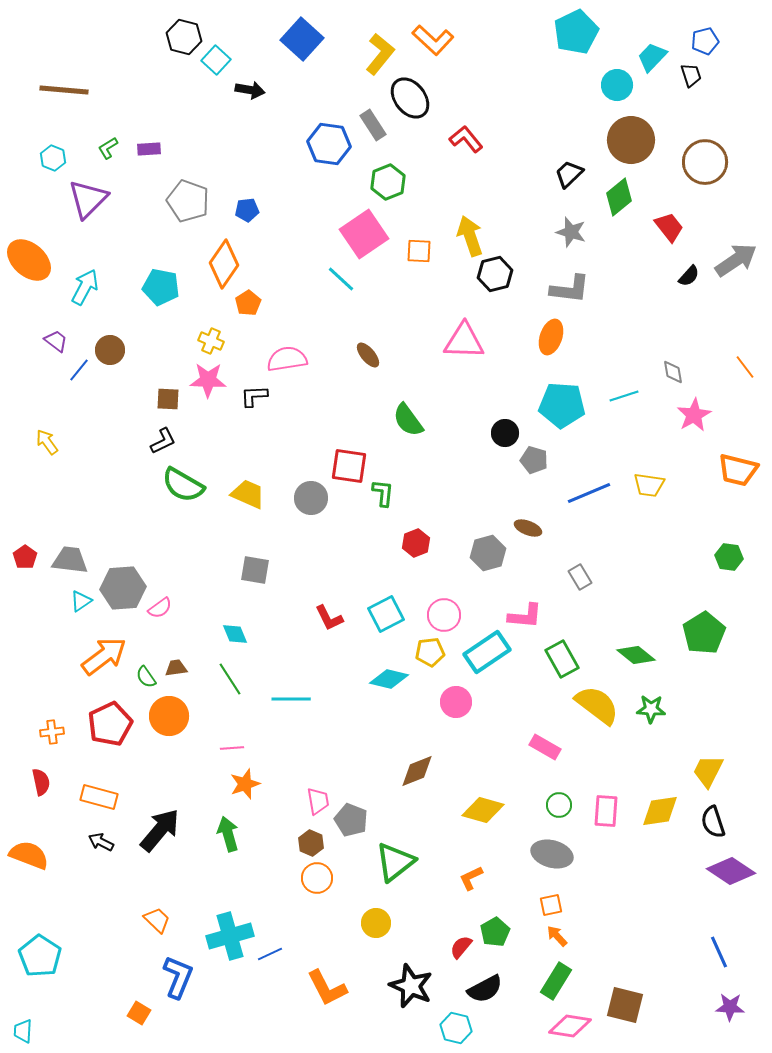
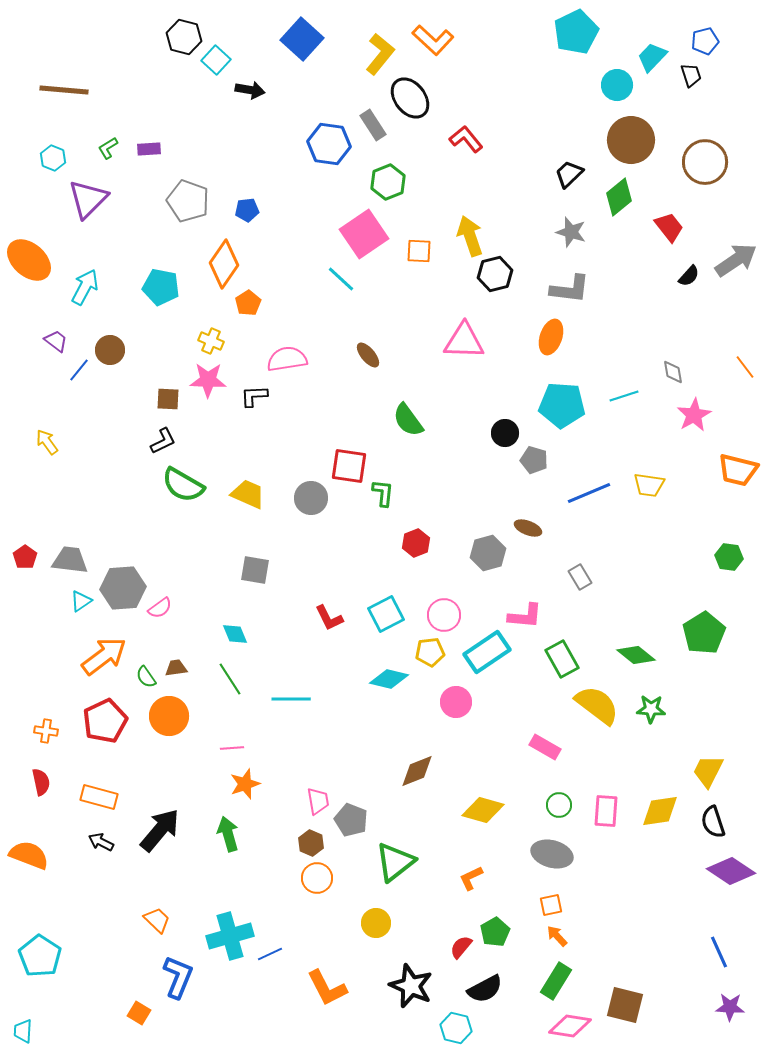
red pentagon at (110, 724): moved 5 px left, 3 px up
orange cross at (52, 732): moved 6 px left, 1 px up; rotated 15 degrees clockwise
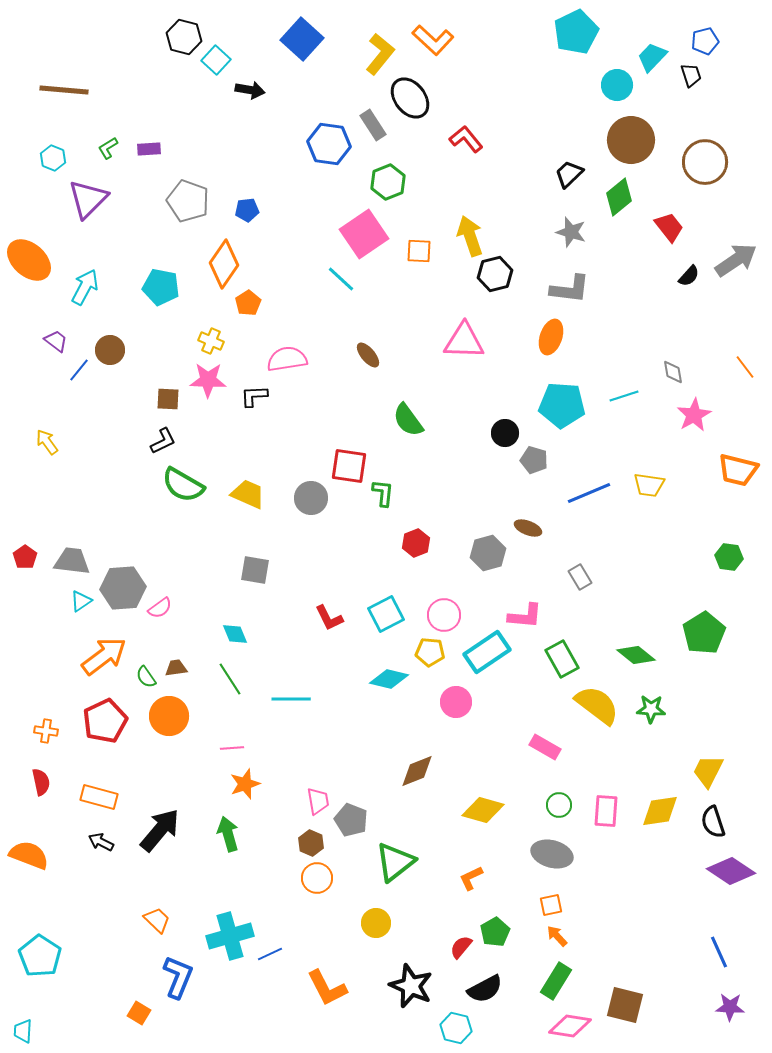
gray trapezoid at (70, 560): moved 2 px right, 1 px down
yellow pentagon at (430, 652): rotated 12 degrees clockwise
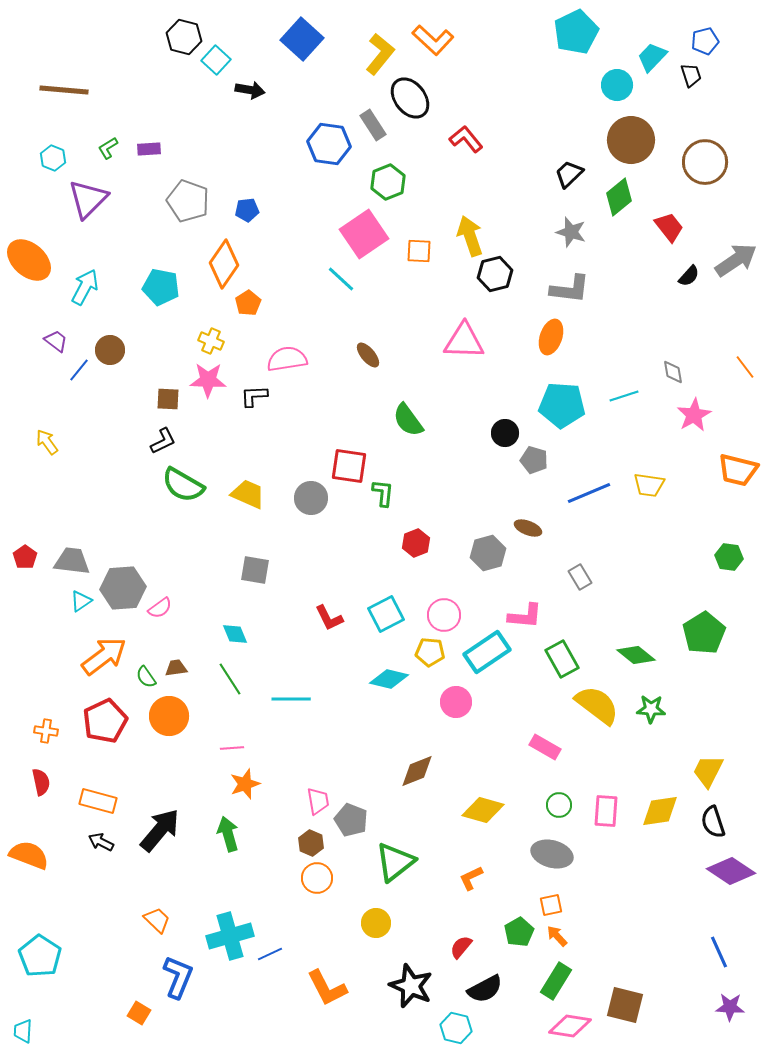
orange rectangle at (99, 797): moved 1 px left, 4 px down
green pentagon at (495, 932): moved 24 px right
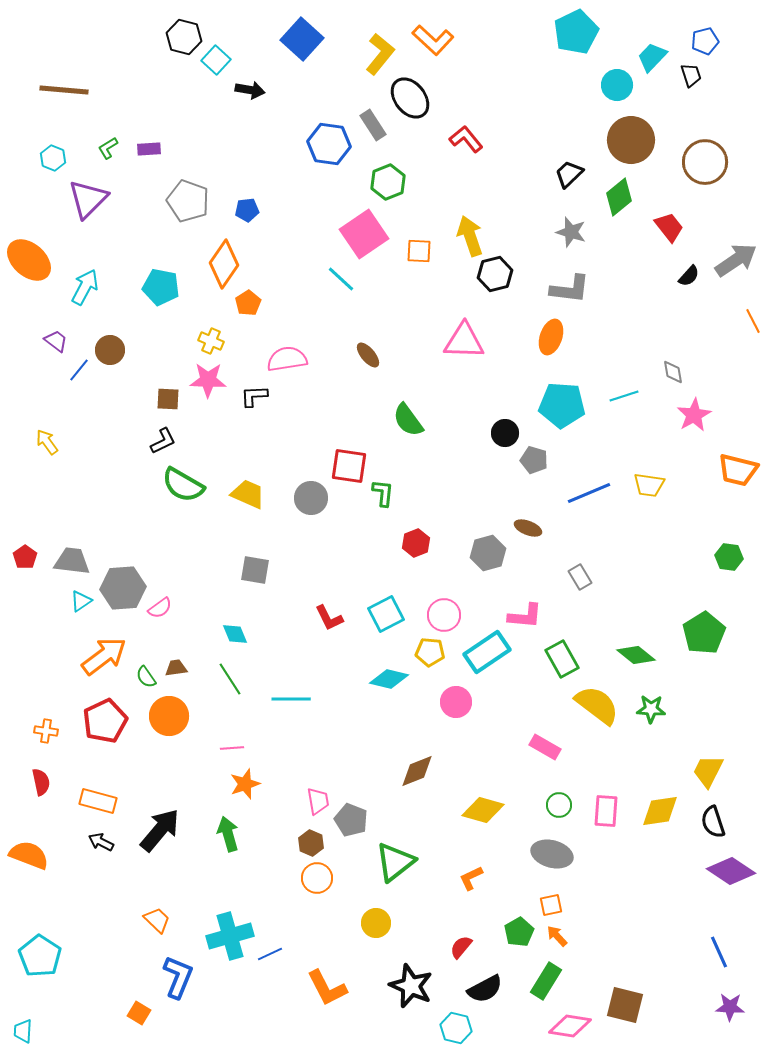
orange line at (745, 367): moved 8 px right, 46 px up; rotated 10 degrees clockwise
green rectangle at (556, 981): moved 10 px left
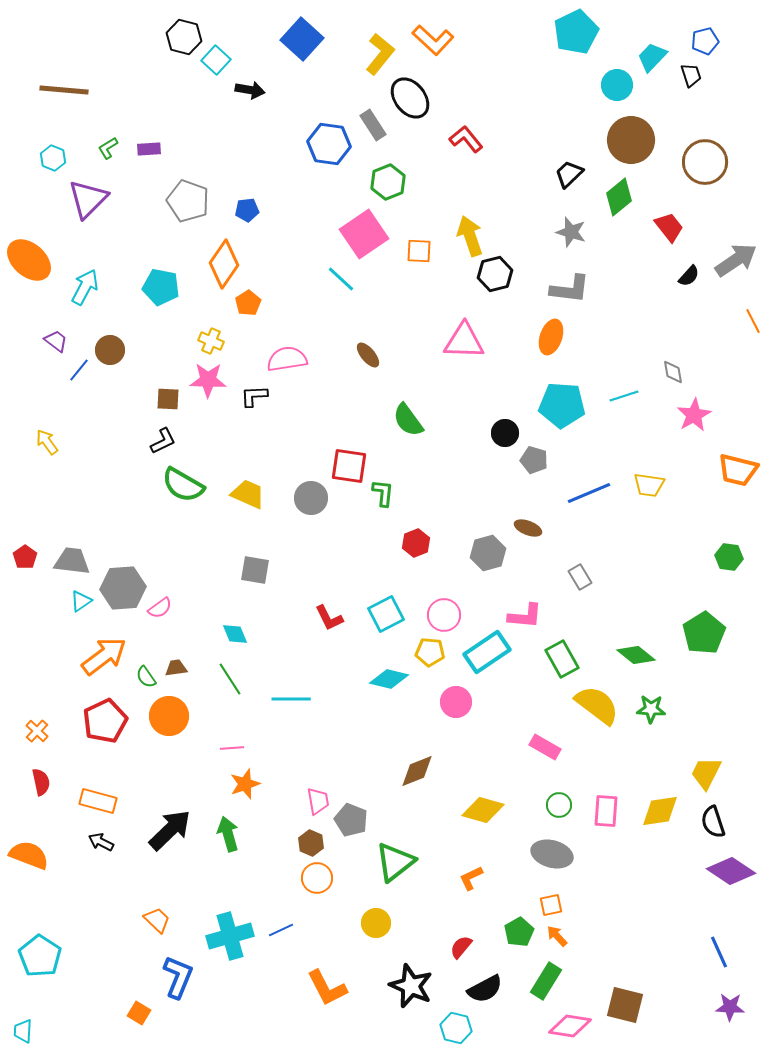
orange cross at (46, 731): moved 9 px left; rotated 35 degrees clockwise
yellow trapezoid at (708, 771): moved 2 px left, 2 px down
black arrow at (160, 830): moved 10 px right; rotated 6 degrees clockwise
blue line at (270, 954): moved 11 px right, 24 px up
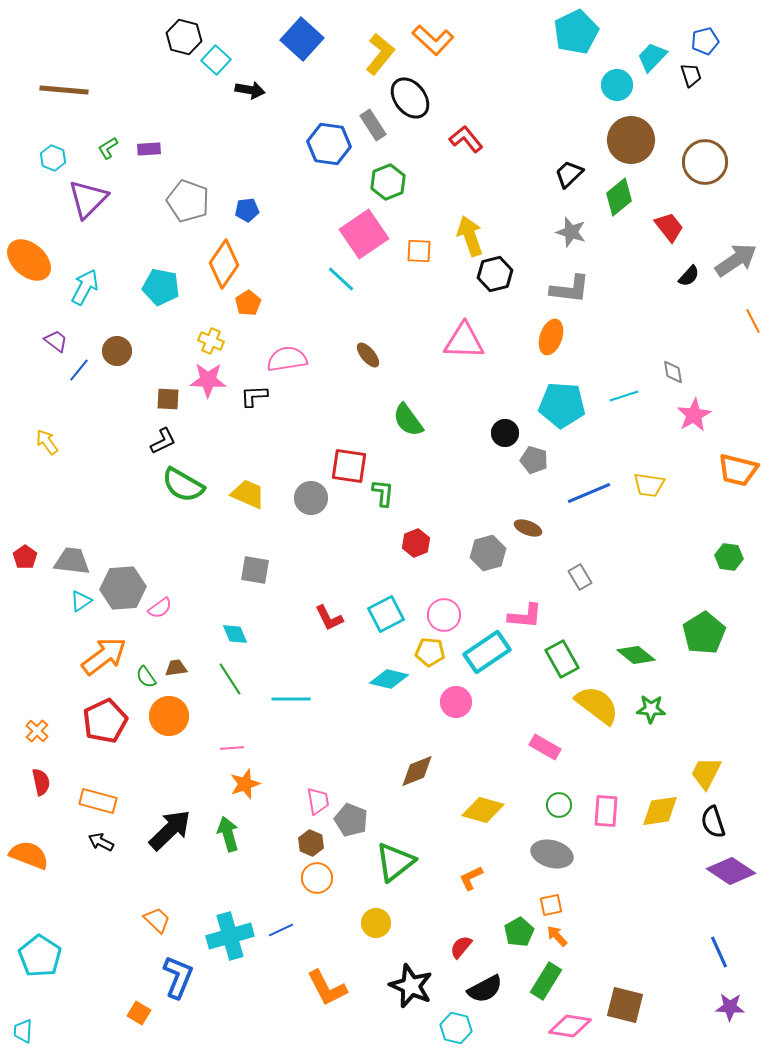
brown circle at (110, 350): moved 7 px right, 1 px down
